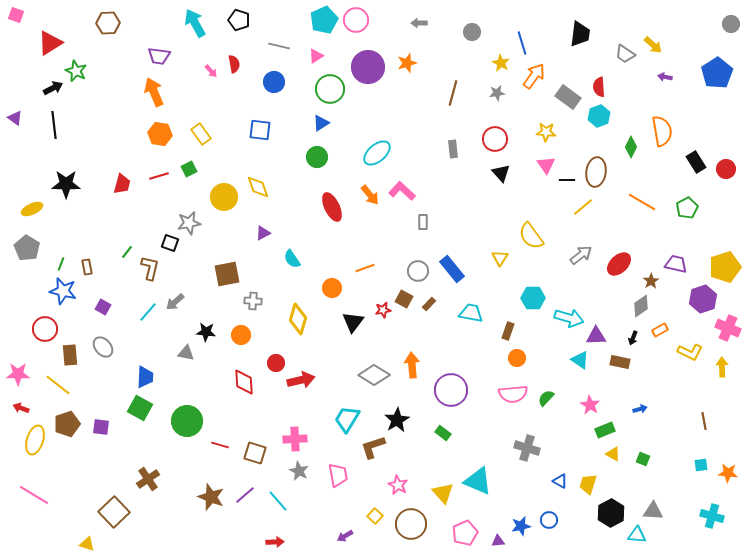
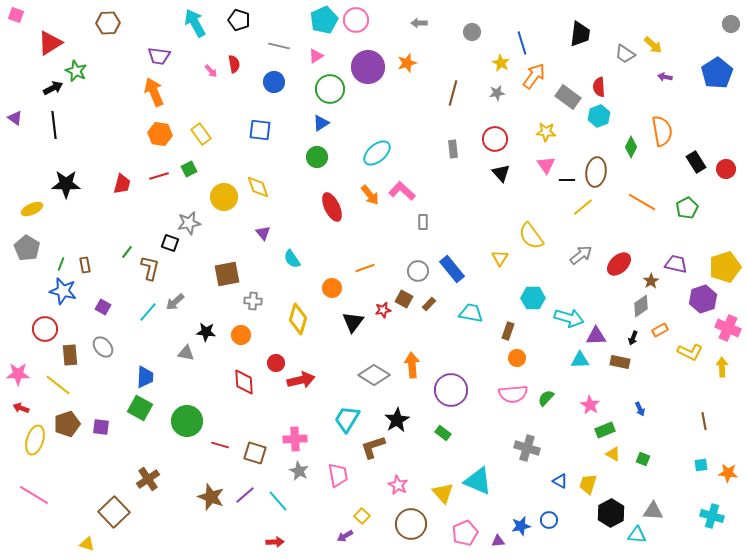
purple triangle at (263, 233): rotated 42 degrees counterclockwise
brown rectangle at (87, 267): moved 2 px left, 2 px up
cyan triangle at (580, 360): rotated 36 degrees counterclockwise
blue arrow at (640, 409): rotated 80 degrees clockwise
yellow square at (375, 516): moved 13 px left
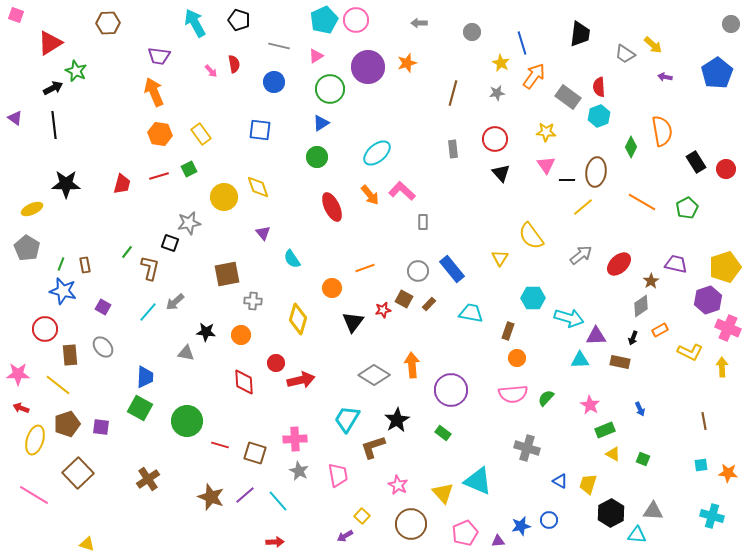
purple hexagon at (703, 299): moved 5 px right, 1 px down
brown square at (114, 512): moved 36 px left, 39 px up
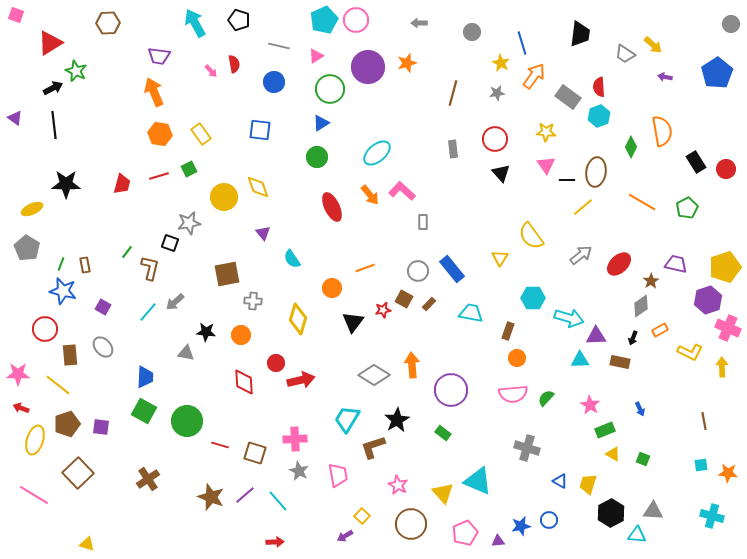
green square at (140, 408): moved 4 px right, 3 px down
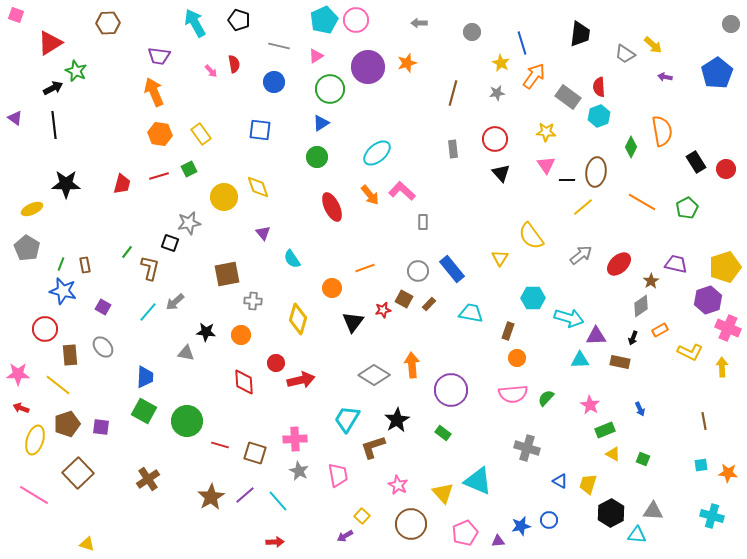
brown star at (211, 497): rotated 20 degrees clockwise
